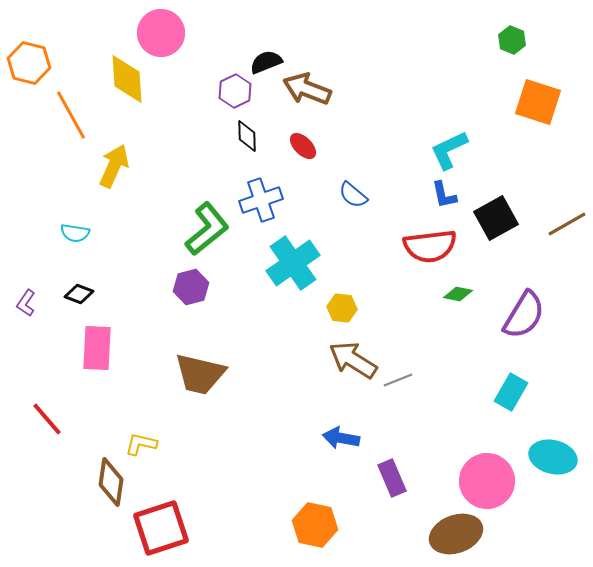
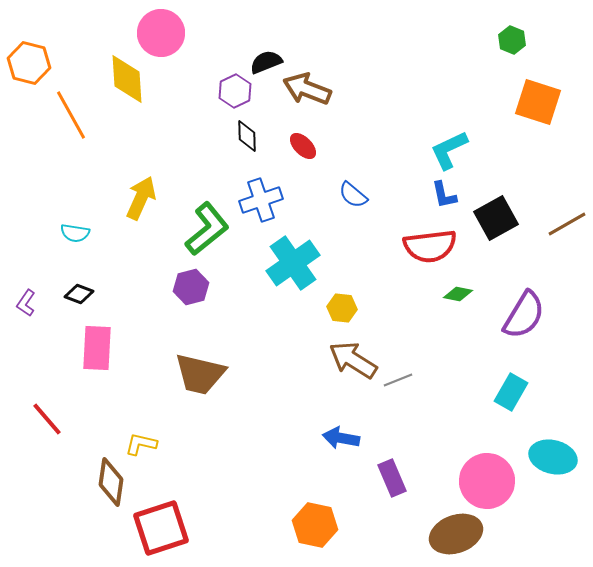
yellow arrow at (114, 166): moved 27 px right, 32 px down
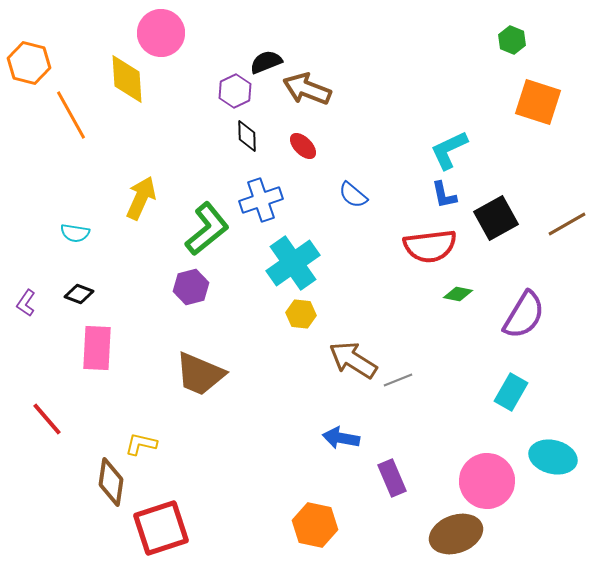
yellow hexagon at (342, 308): moved 41 px left, 6 px down
brown trapezoid at (200, 374): rotated 10 degrees clockwise
